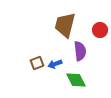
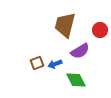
purple semicircle: rotated 66 degrees clockwise
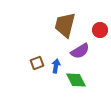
blue arrow: moved 1 px right, 2 px down; rotated 120 degrees clockwise
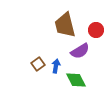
brown trapezoid: rotated 28 degrees counterclockwise
red circle: moved 4 px left
brown square: moved 1 px right, 1 px down; rotated 16 degrees counterclockwise
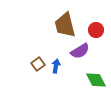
green diamond: moved 20 px right
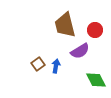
red circle: moved 1 px left
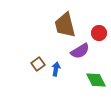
red circle: moved 4 px right, 3 px down
blue arrow: moved 3 px down
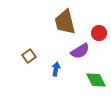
brown trapezoid: moved 3 px up
brown square: moved 9 px left, 8 px up
